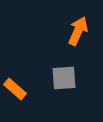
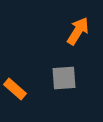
orange arrow: rotated 8 degrees clockwise
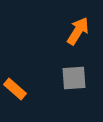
gray square: moved 10 px right
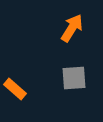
orange arrow: moved 6 px left, 3 px up
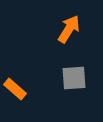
orange arrow: moved 3 px left, 1 px down
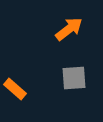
orange arrow: rotated 20 degrees clockwise
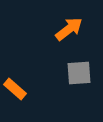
gray square: moved 5 px right, 5 px up
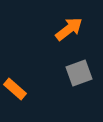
gray square: rotated 16 degrees counterclockwise
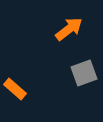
gray square: moved 5 px right
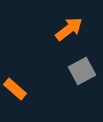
gray square: moved 2 px left, 2 px up; rotated 8 degrees counterclockwise
